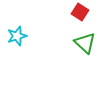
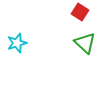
cyan star: moved 7 px down
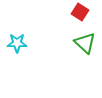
cyan star: rotated 18 degrees clockwise
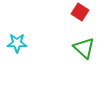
green triangle: moved 1 px left, 5 px down
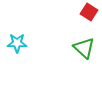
red square: moved 9 px right
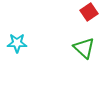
red square: rotated 24 degrees clockwise
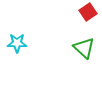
red square: moved 1 px left
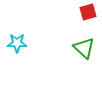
red square: rotated 18 degrees clockwise
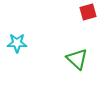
green triangle: moved 7 px left, 11 px down
